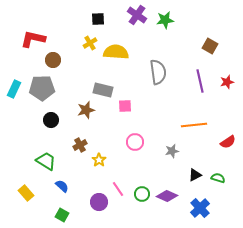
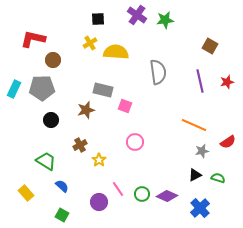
pink square: rotated 24 degrees clockwise
orange line: rotated 30 degrees clockwise
gray star: moved 30 px right
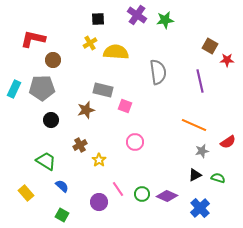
red star: moved 22 px up; rotated 16 degrees clockwise
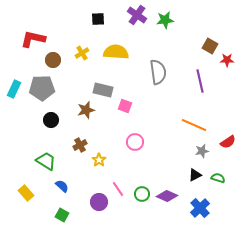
yellow cross: moved 8 px left, 10 px down
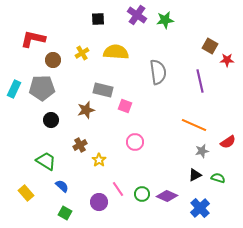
green square: moved 3 px right, 2 px up
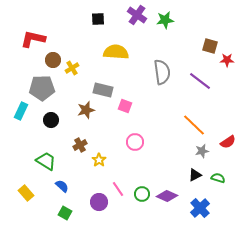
brown square: rotated 14 degrees counterclockwise
yellow cross: moved 10 px left, 15 px down
gray semicircle: moved 4 px right
purple line: rotated 40 degrees counterclockwise
cyan rectangle: moved 7 px right, 22 px down
orange line: rotated 20 degrees clockwise
